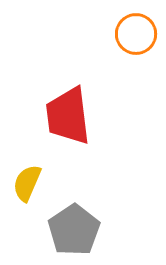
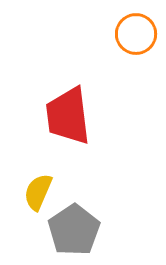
yellow semicircle: moved 11 px right, 9 px down
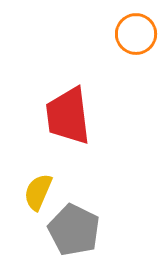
gray pentagon: rotated 12 degrees counterclockwise
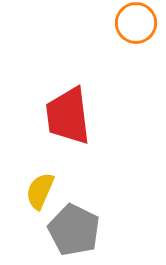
orange circle: moved 11 px up
yellow semicircle: moved 2 px right, 1 px up
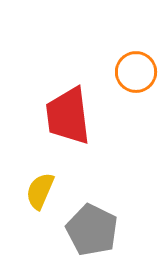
orange circle: moved 49 px down
gray pentagon: moved 18 px right
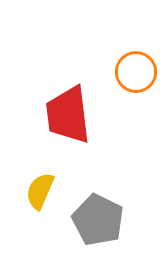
red trapezoid: moved 1 px up
gray pentagon: moved 6 px right, 10 px up
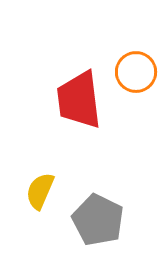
red trapezoid: moved 11 px right, 15 px up
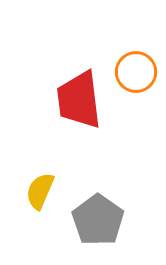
gray pentagon: rotated 9 degrees clockwise
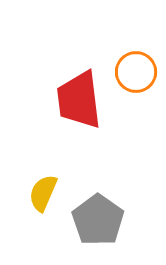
yellow semicircle: moved 3 px right, 2 px down
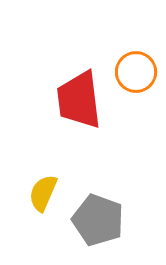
gray pentagon: rotated 15 degrees counterclockwise
